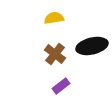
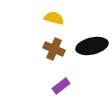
yellow semicircle: rotated 24 degrees clockwise
brown cross: moved 1 px left, 5 px up; rotated 15 degrees counterclockwise
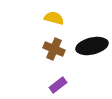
purple rectangle: moved 3 px left, 1 px up
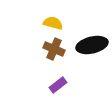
yellow semicircle: moved 1 px left, 5 px down
black ellipse: moved 1 px up
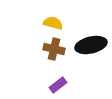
black ellipse: moved 1 px left
brown cross: rotated 10 degrees counterclockwise
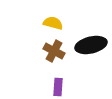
brown cross: moved 2 px down; rotated 15 degrees clockwise
purple rectangle: moved 2 px down; rotated 48 degrees counterclockwise
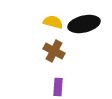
yellow semicircle: moved 1 px up
black ellipse: moved 7 px left, 21 px up
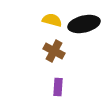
yellow semicircle: moved 1 px left, 2 px up
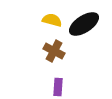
black ellipse: rotated 20 degrees counterclockwise
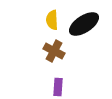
yellow semicircle: rotated 108 degrees counterclockwise
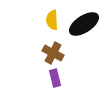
brown cross: moved 1 px left, 2 px down
purple rectangle: moved 3 px left, 9 px up; rotated 18 degrees counterclockwise
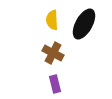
black ellipse: rotated 28 degrees counterclockwise
purple rectangle: moved 6 px down
